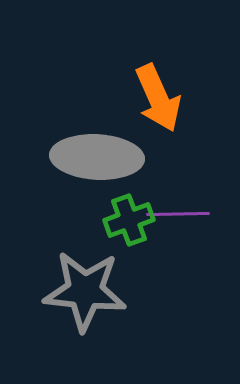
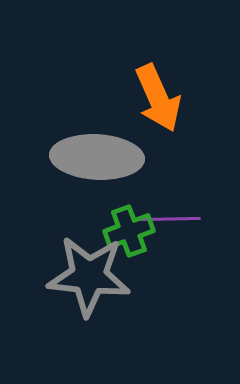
purple line: moved 9 px left, 5 px down
green cross: moved 11 px down
gray star: moved 4 px right, 15 px up
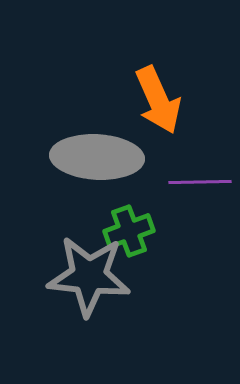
orange arrow: moved 2 px down
purple line: moved 31 px right, 37 px up
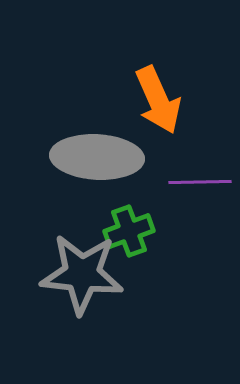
gray star: moved 7 px left, 2 px up
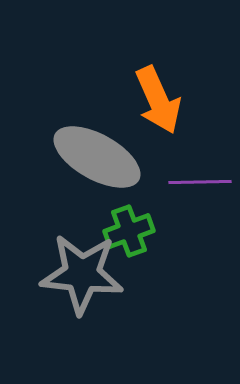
gray ellipse: rotated 26 degrees clockwise
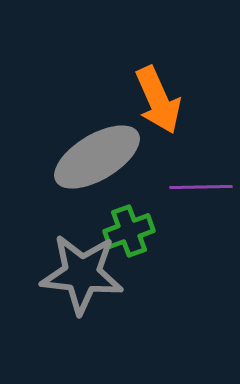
gray ellipse: rotated 60 degrees counterclockwise
purple line: moved 1 px right, 5 px down
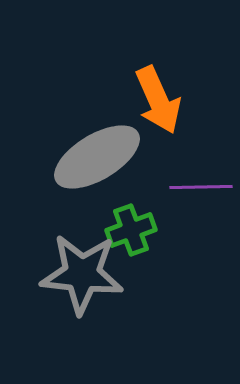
green cross: moved 2 px right, 1 px up
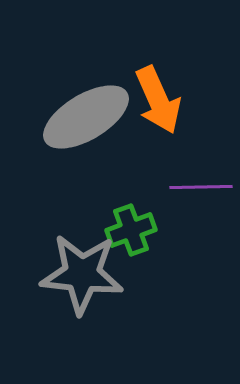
gray ellipse: moved 11 px left, 40 px up
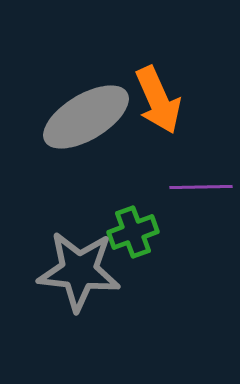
green cross: moved 2 px right, 2 px down
gray star: moved 3 px left, 3 px up
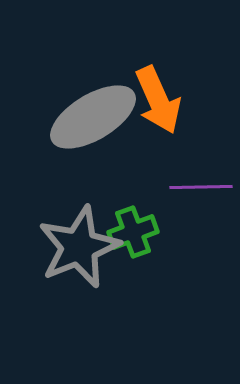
gray ellipse: moved 7 px right
gray star: moved 24 px up; rotated 28 degrees counterclockwise
